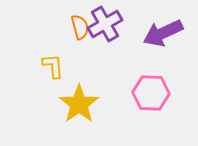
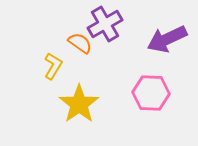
orange semicircle: moved 16 px down; rotated 40 degrees counterclockwise
purple arrow: moved 4 px right, 6 px down
yellow L-shape: rotated 36 degrees clockwise
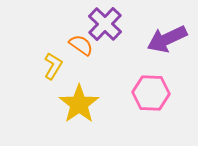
purple cross: rotated 16 degrees counterclockwise
orange semicircle: moved 1 px right, 2 px down
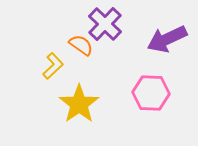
yellow L-shape: rotated 16 degrees clockwise
